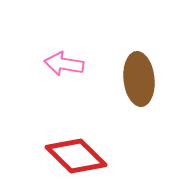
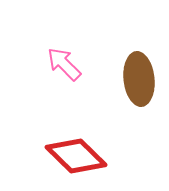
pink arrow: rotated 36 degrees clockwise
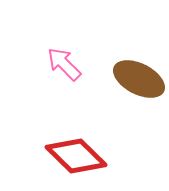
brown ellipse: rotated 57 degrees counterclockwise
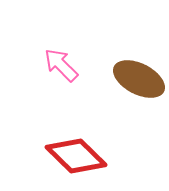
pink arrow: moved 3 px left, 1 px down
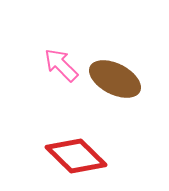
brown ellipse: moved 24 px left
